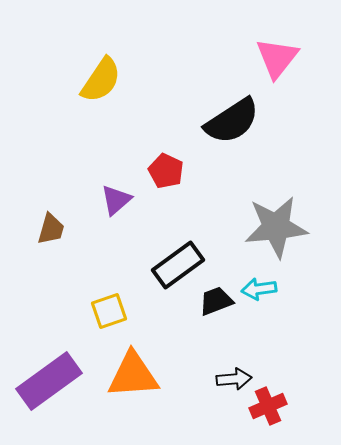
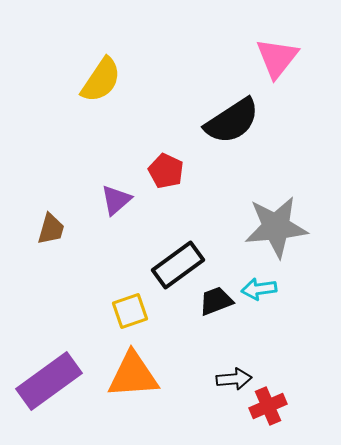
yellow square: moved 21 px right
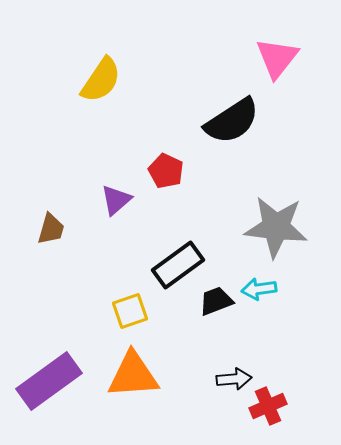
gray star: rotated 12 degrees clockwise
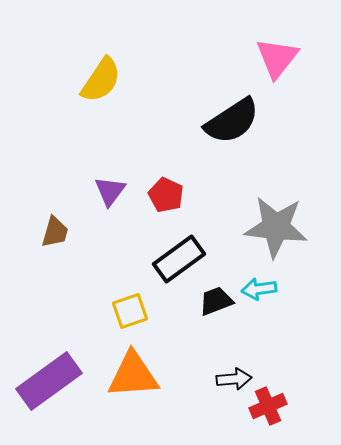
red pentagon: moved 24 px down
purple triangle: moved 6 px left, 9 px up; rotated 12 degrees counterclockwise
brown trapezoid: moved 4 px right, 3 px down
black rectangle: moved 1 px right, 6 px up
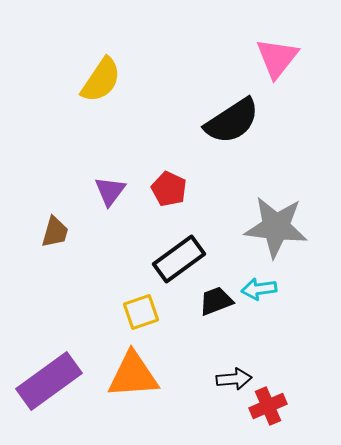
red pentagon: moved 3 px right, 6 px up
yellow square: moved 11 px right, 1 px down
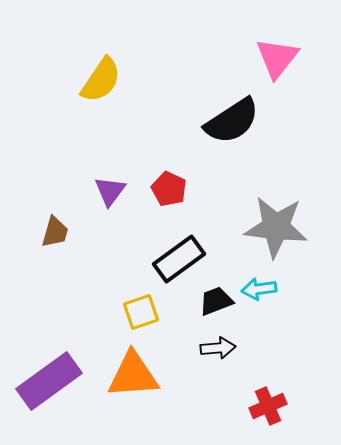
black arrow: moved 16 px left, 31 px up
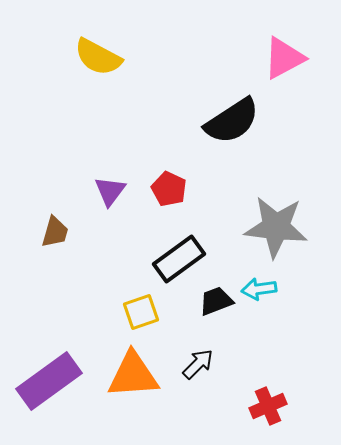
pink triangle: moved 7 px right; rotated 24 degrees clockwise
yellow semicircle: moved 3 px left, 23 px up; rotated 84 degrees clockwise
black arrow: moved 20 px left, 16 px down; rotated 40 degrees counterclockwise
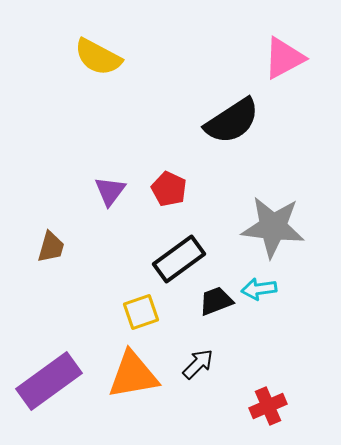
gray star: moved 3 px left
brown trapezoid: moved 4 px left, 15 px down
orange triangle: rotated 6 degrees counterclockwise
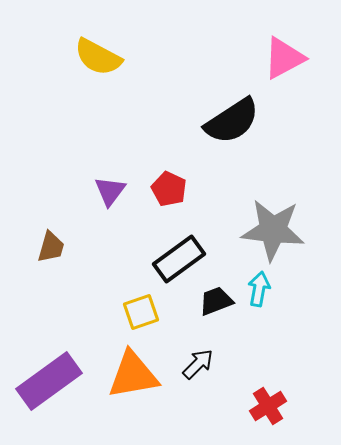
gray star: moved 3 px down
cyan arrow: rotated 108 degrees clockwise
red cross: rotated 9 degrees counterclockwise
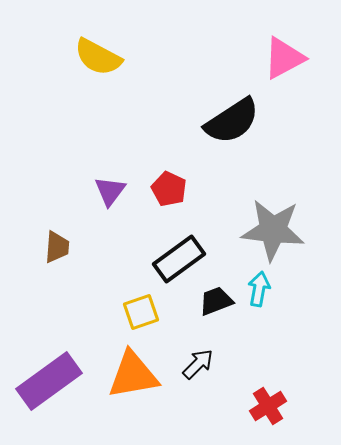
brown trapezoid: moved 6 px right; rotated 12 degrees counterclockwise
